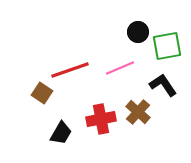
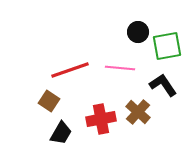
pink line: rotated 28 degrees clockwise
brown square: moved 7 px right, 8 px down
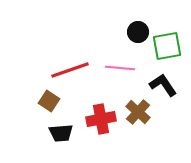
black trapezoid: rotated 55 degrees clockwise
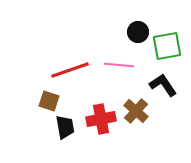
pink line: moved 1 px left, 3 px up
brown square: rotated 15 degrees counterclockwise
brown cross: moved 2 px left, 1 px up
black trapezoid: moved 4 px right, 6 px up; rotated 95 degrees counterclockwise
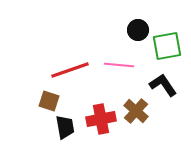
black circle: moved 2 px up
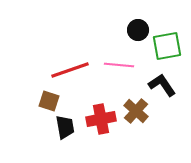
black L-shape: moved 1 px left
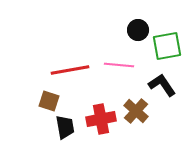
red line: rotated 9 degrees clockwise
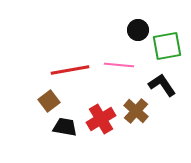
brown square: rotated 35 degrees clockwise
red cross: rotated 20 degrees counterclockwise
black trapezoid: rotated 70 degrees counterclockwise
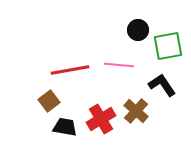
green square: moved 1 px right
